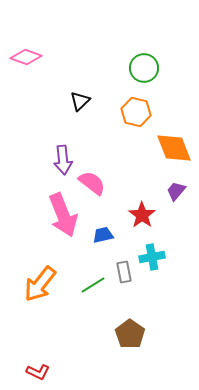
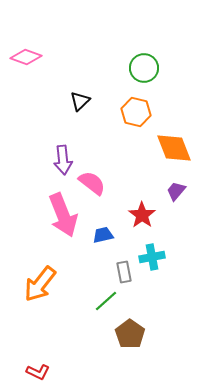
green line: moved 13 px right, 16 px down; rotated 10 degrees counterclockwise
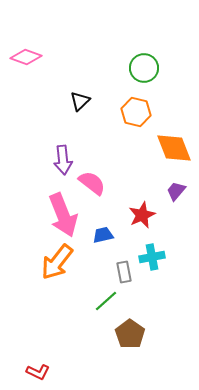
red star: rotated 12 degrees clockwise
orange arrow: moved 17 px right, 22 px up
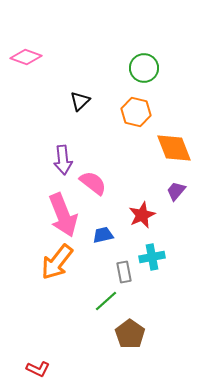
pink semicircle: moved 1 px right
red L-shape: moved 3 px up
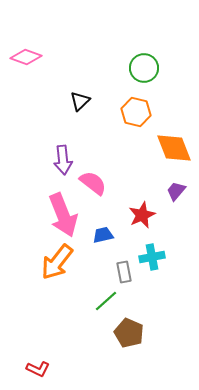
brown pentagon: moved 1 px left, 1 px up; rotated 12 degrees counterclockwise
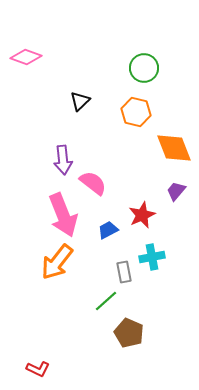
blue trapezoid: moved 5 px right, 5 px up; rotated 15 degrees counterclockwise
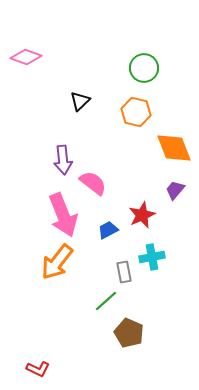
purple trapezoid: moved 1 px left, 1 px up
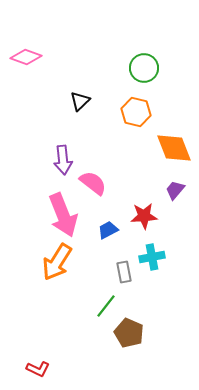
red star: moved 2 px right, 1 px down; rotated 20 degrees clockwise
orange arrow: rotated 6 degrees counterclockwise
green line: moved 5 px down; rotated 10 degrees counterclockwise
